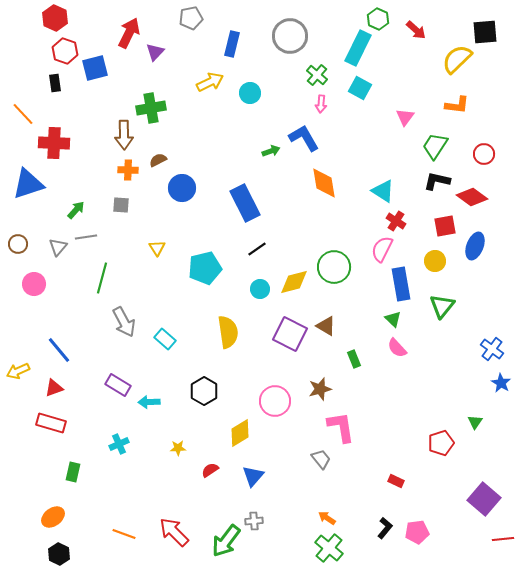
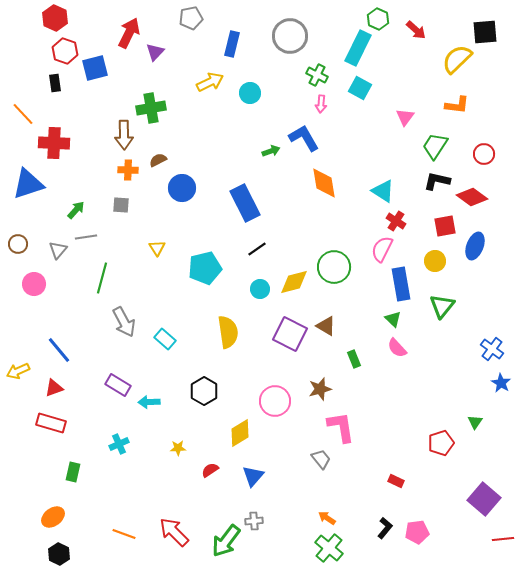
green cross at (317, 75): rotated 15 degrees counterclockwise
gray triangle at (58, 247): moved 3 px down
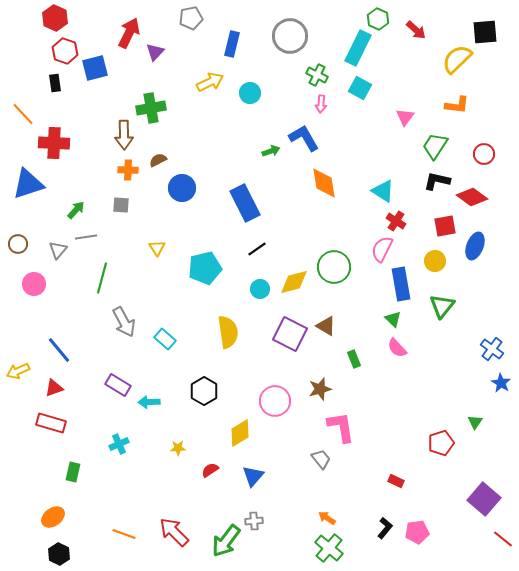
red line at (503, 539): rotated 45 degrees clockwise
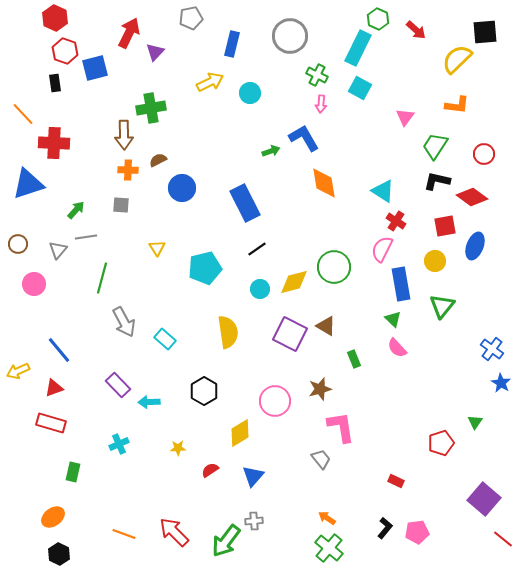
purple rectangle at (118, 385): rotated 15 degrees clockwise
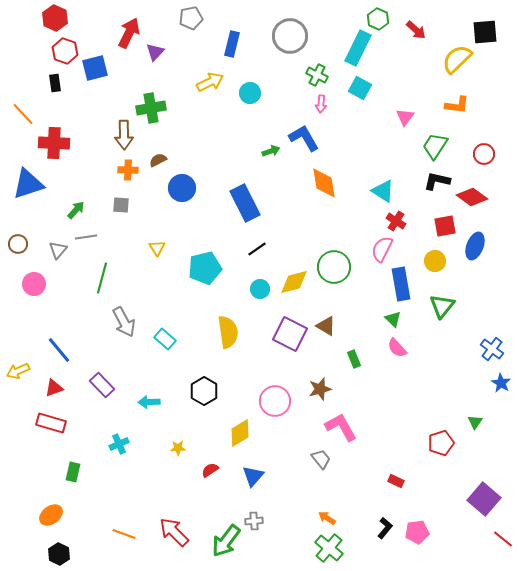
purple rectangle at (118, 385): moved 16 px left
pink L-shape at (341, 427): rotated 20 degrees counterclockwise
orange ellipse at (53, 517): moved 2 px left, 2 px up
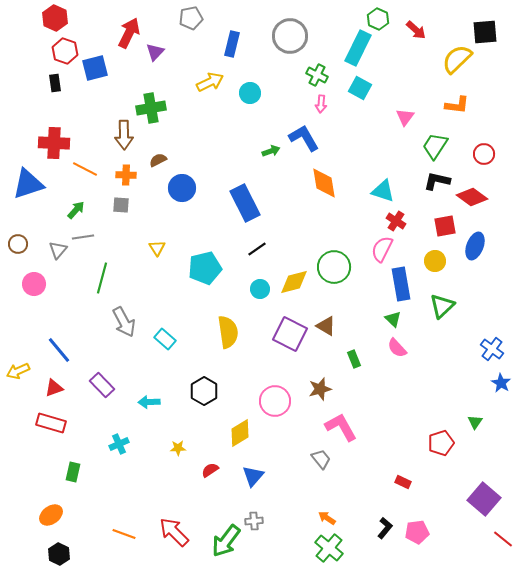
orange line at (23, 114): moved 62 px right, 55 px down; rotated 20 degrees counterclockwise
orange cross at (128, 170): moved 2 px left, 5 px down
cyan triangle at (383, 191): rotated 15 degrees counterclockwise
gray line at (86, 237): moved 3 px left
green triangle at (442, 306): rotated 8 degrees clockwise
red rectangle at (396, 481): moved 7 px right, 1 px down
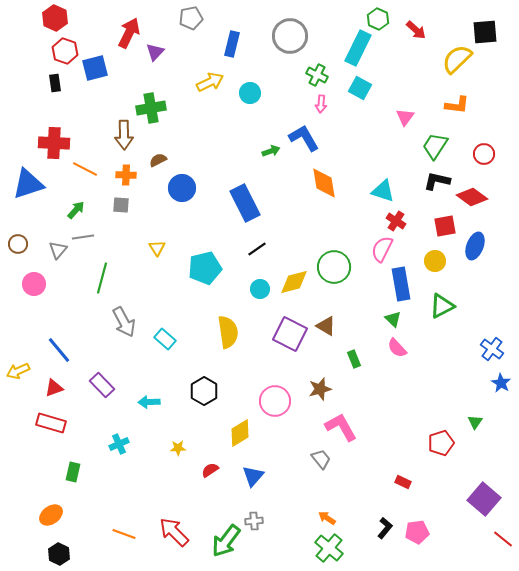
green triangle at (442, 306): rotated 16 degrees clockwise
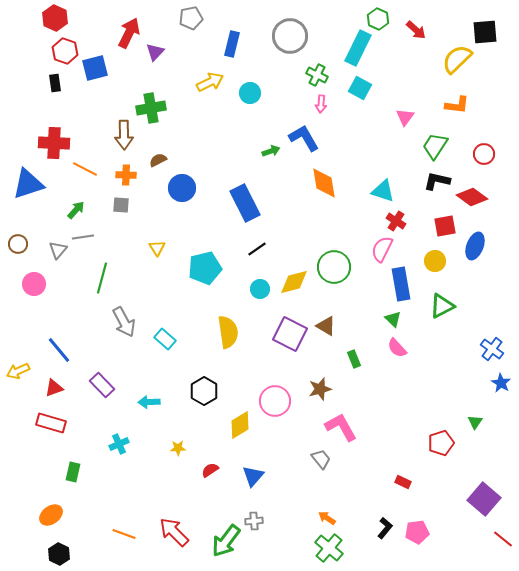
yellow diamond at (240, 433): moved 8 px up
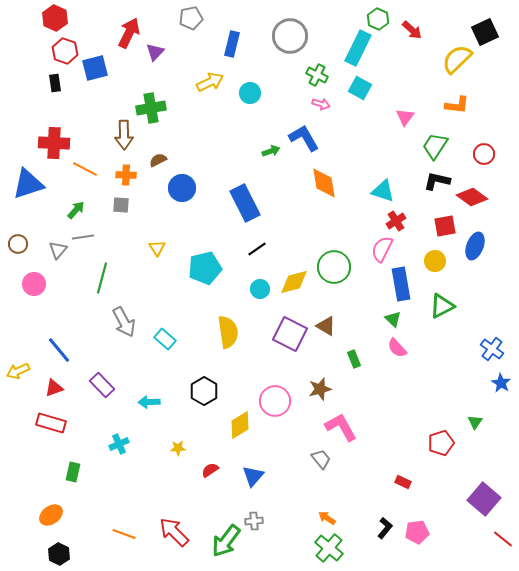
red arrow at (416, 30): moved 4 px left
black square at (485, 32): rotated 20 degrees counterclockwise
pink arrow at (321, 104): rotated 78 degrees counterclockwise
red cross at (396, 221): rotated 24 degrees clockwise
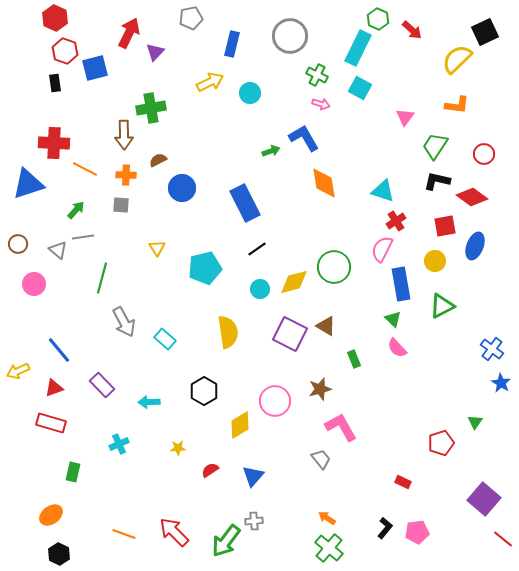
gray triangle at (58, 250): rotated 30 degrees counterclockwise
